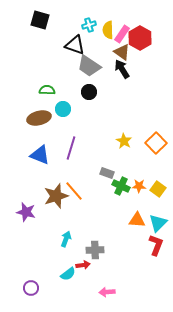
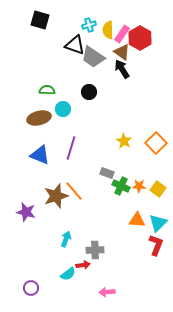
gray trapezoid: moved 4 px right, 9 px up
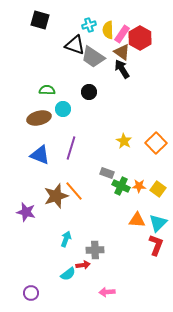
purple circle: moved 5 px down
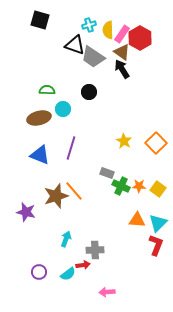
purple circle: moved 8 px right, 21 px up
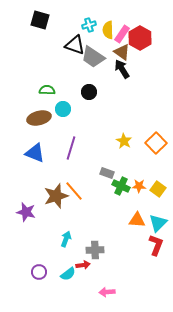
blue triangle: moved 5 px left, 2 px up
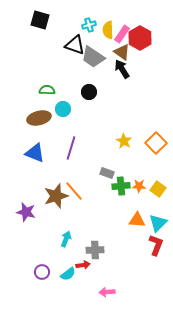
green cross: rotated 30 degrees counterclockwise
purple circle: moved 3 px right
